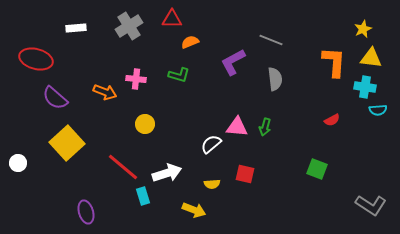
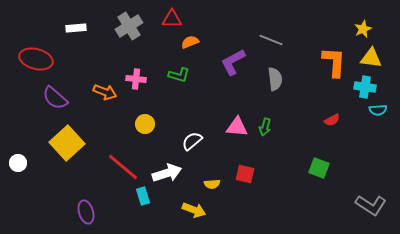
white semicircle: moved 19 px left, 3 px up
green square: moved 2 px right, 1 px up
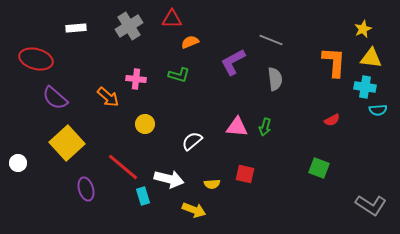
orange arrow: moved 3 px right, 5 px down; rotated 20 degrees clockwise
white arrow: moved 2 px right, 6 px down; rotated 32 degrees clockwise
purple ellipse: moved 23 px up
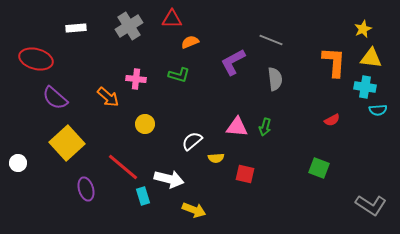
yellow semicircle: moved 4 px right, 26 px up
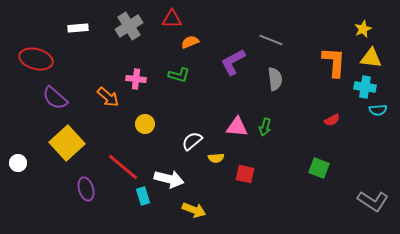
white rectangle: moved 2 px right
gray L-shape: moved 2 px right, 4 px up
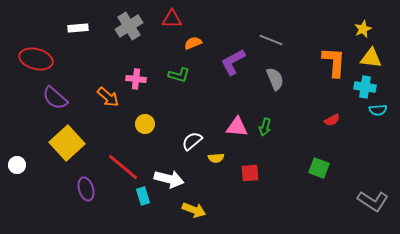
orange semicircle: moved 3 px right, 1 px down
gray semicircle: rotated 15 degrees counterclockwise
white circle: moved 1 px left, 2 px down
red square: moved 5 px right, 1 px up; rotated 18 degrees counterclockwise
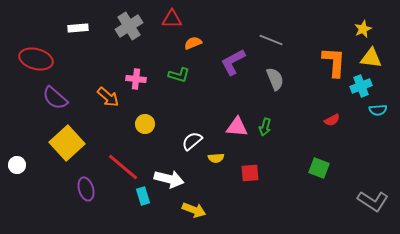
cyan cross: moved 4 px left, 1 px up; rotated 30 degrees counterclockwise
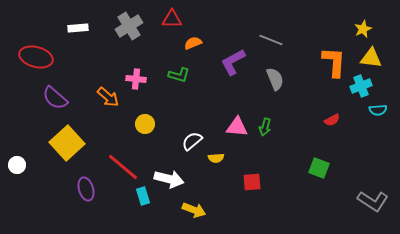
red ellipse: moved 2 px up
red square: moved 2 px right, 9 px down
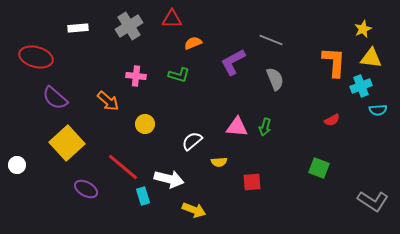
pink cross: moved 3 px up
orange arrow: moved 4 px down
yellow semicircle: moved 3 px right, 4 px down
purple ellipse: rotated 45 degrees counterclockwise
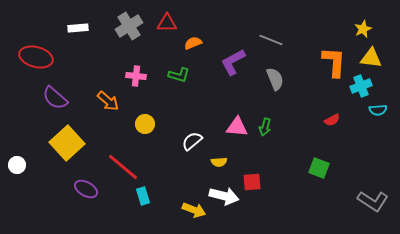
red triangle: moved 5 px left, 4 px down
white arrow: moved 55 px right, 17 px down
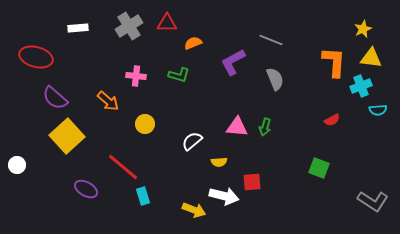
yellow square: moved 7 px up
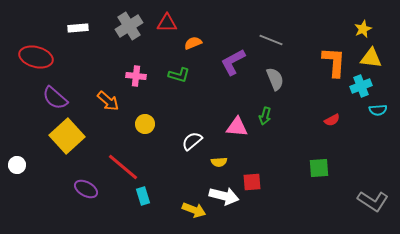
green arrow: moved 11 px up
green square: rotated 25 degrees counterclockwise
